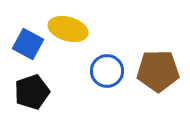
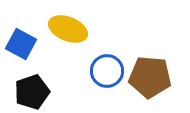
yellow ellipse: rotated 6 degrees clockwise
blue square: moved 7 px left
brown pentagon: moved 8 px left, 6 px down; rotated 6 degrees clockwise
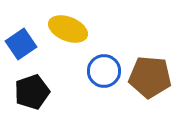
blue square: rotated 28 degrees clockwise
blue circle: moved 3 px left
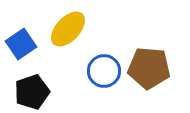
yellow ellipse: rotated 69 degrees counterclockwise
brown pentagon: moved 1 px left, 9 px up
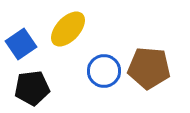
black pentagon: moved 4 px up; rotated 12 degrees clockwise
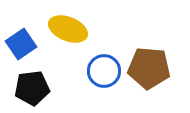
yellow ellipse: rotated 69 degrees clockwise
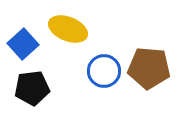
blue square: moved 2 px right; rotated 8 degrees counterclockwise
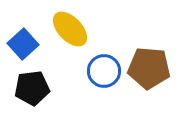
yellow ellipse: moved 2 px right; rotated 24 degrees clockwise
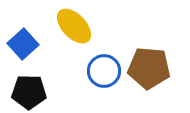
yellow ellipse: moved 4 px right, 3 px up
black pentagon: moved 3 px left, 4 px down; rotated 8 degrees clockwise
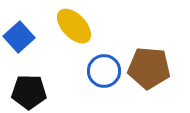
blue square: moved 4 px left, 7 px up
